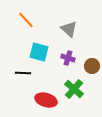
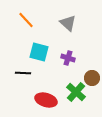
gray triangle: moved 1 px left, 6 px up
brown circle: moved 12 px down
green cross: moved 2 px right, 3 px down
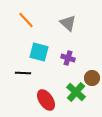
red ellipse: rotated 40 degrees clockwise
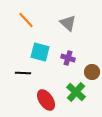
cyan square: moved 1 px right
brown circle: moved 6 px up
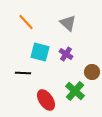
orange line: moved 2 px down
purple cross: moved 2 px left, 4 px up; rotated 16 degrees clockwise
green cross: moved 1 px left, 1 px up
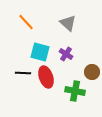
green cross: rotated 30 degrees counterclockwise
red ellipse: moved 23 px up; rotated 15 degrees clockwise
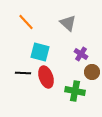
purple cross: moved 15 px right
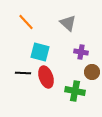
purple cross: moved 2 px up; rotated 24 degrees counterclockwise
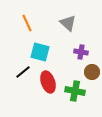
orange line: moved 1 px right, 1 px down; rotated 18 degrees clockwise
black line: moved 1 px up; rotated 42 degrees counterclockwise
red ellipse: moved 2 px right, 5 px down
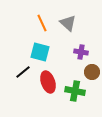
orange line: moved 15 px right
